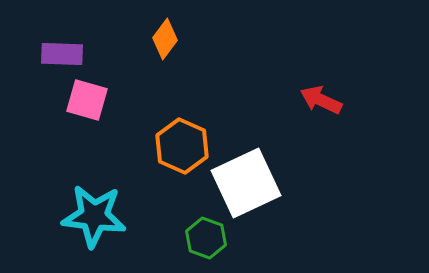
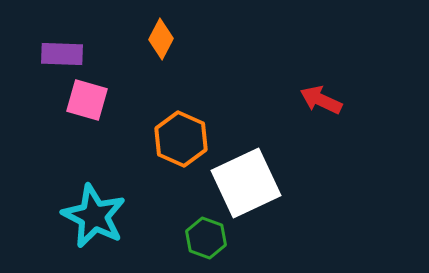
orange diamond: moved 4 px left; rotated 9 degrees counterclockwise
orange hexagon: moved 1 px left, 7 px up
cyan star: rotated 20 degrees clockwise
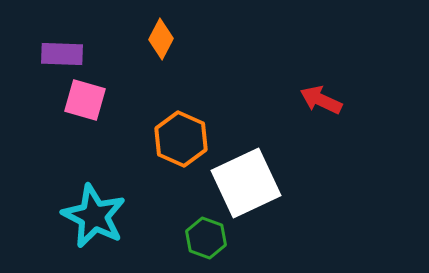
pink square: moved 2 px left
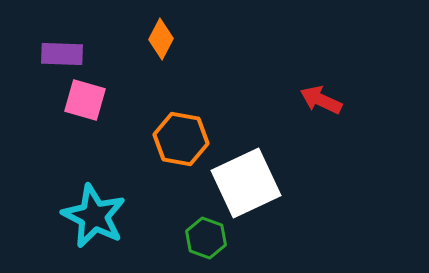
orange hexagon: rotated 14 degrees counterclockwise
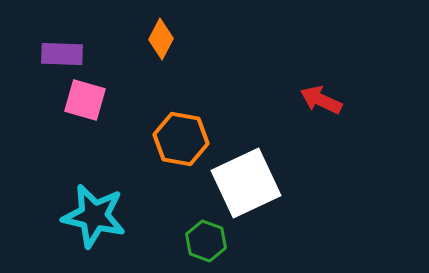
cyan star: rotated 14 degrees counterclockwise
green hexagon: moved 3 px down
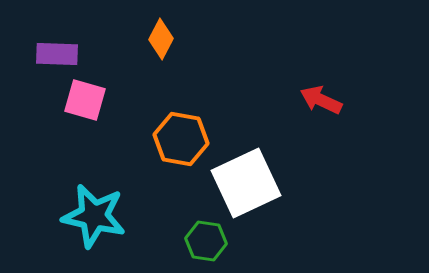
purple rectangle: moved 5 px left
green hexagon: rotated 12 degrees counterclockwise
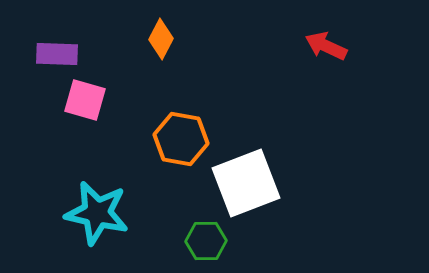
red arrow: moved 5 px right, 54 px up
white square: rotated 4 degrees clockwise
cyan star: moved 3 px right, 3 px up
green hexagon: rotated 9 degrees counterclockwise
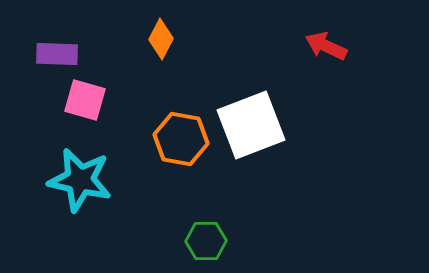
white square: moved 5 px right, 58 px up
cyan star: moved 17 px left, 33 px up
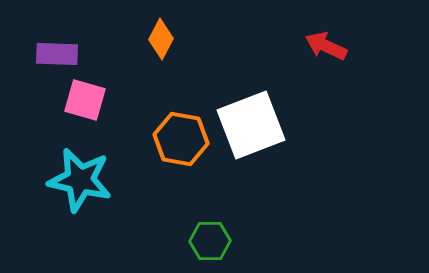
green hexagon: moved 4 px right
